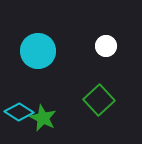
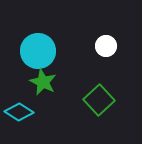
green star: moved 36 px up
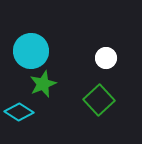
white circle: moved 12 px down
cyan circle: moved 7 px left
green star: moved 2 px down; rotated 24 degrees clockwise
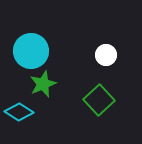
white circle: moved 3 px up
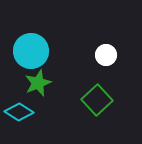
green star: moved 5 px left, 1 px up
green square: moved 2 px left
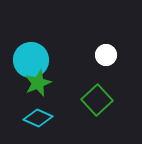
cyan circle: moved 9 px down
cyan diamond: moved 19 px right, 6 px down; rotated 8 degrees counterclockwise
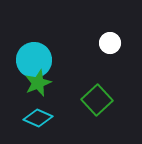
white circle: moved 4 px right, 12 px up
cyan circle: moved 3 px right
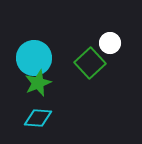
cyan circle: moved 2 px up
green square: moved 7 px left, 37 px up
cyan diamond: rotated 20 degrees counterclockwise
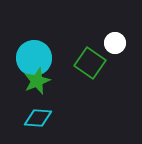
white circle: moved 5 px right
green square: rotated 12 degrees counterclockwise
green star: moved 1 px left, 2 px up
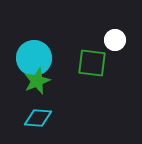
white circle: moved 3 px up
green square: moved 2 px right; rotated 28 degrees counterclockwise
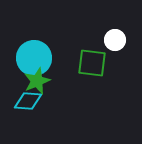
cyan diamond: moved 10 px left, 17 px up
